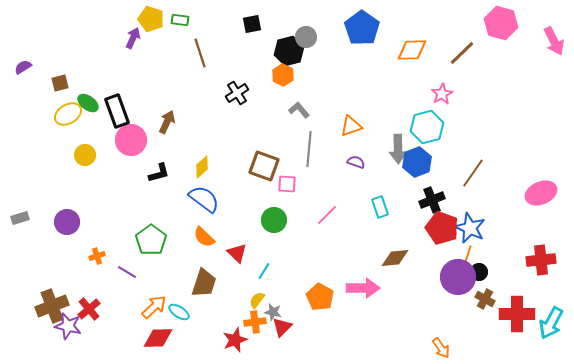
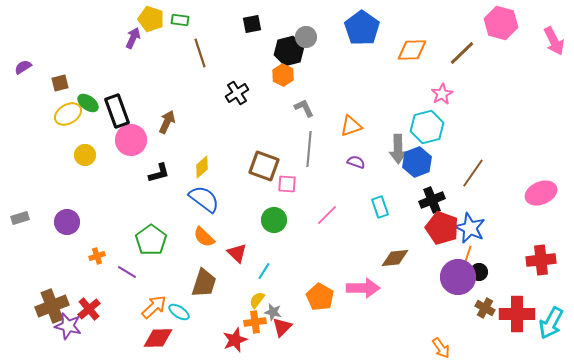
gray L-shape at (299, 110): moved 5 px right, 2 px up; rotated 15 degrees clockwise
brown cross at (485, 299): moved 9 px down
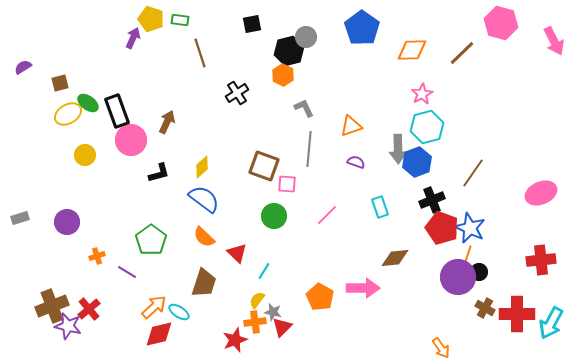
pink star at (442, 94): moved 20 px left
green circle at (274, 220): moved 4 px up
red diamond at (158, 338): moved 1 px right, 4 px up; rotated 12 degrees counterclockwise
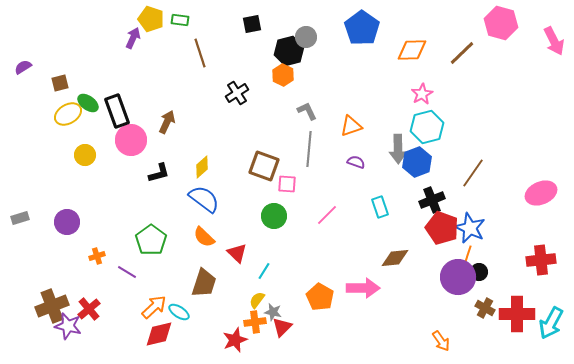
gray L-shape at (304, 108): moved 3 px right, 3 px down
orange arrow at (441, 348): moved 7 px up
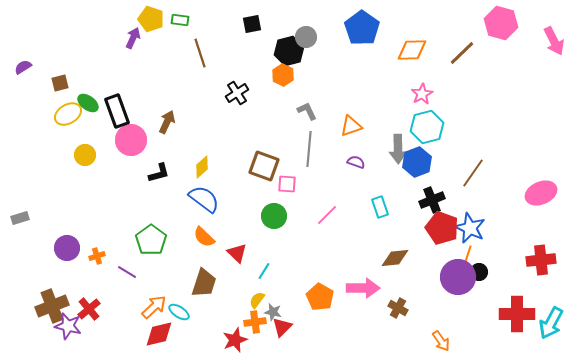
purple circle at (67, 222): moved 26 px down
brown cross at (485, 308): moved 87 px left
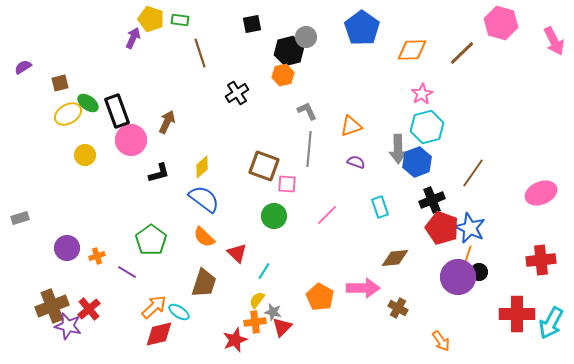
orange hexagon at (283, 75): rotated 20 degrees clockwise
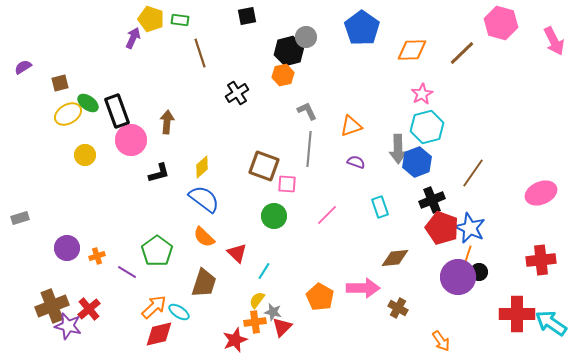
black square at (252, 24): moved 5 px left, 8 px up
brown arrow at (167, 122): rotated 20 degrees counterclockwise
green pentagon at (151, 240): moved 6 px right, 11 px down
cyan arrow at (551, 323): rotated 96 degrees clockwise
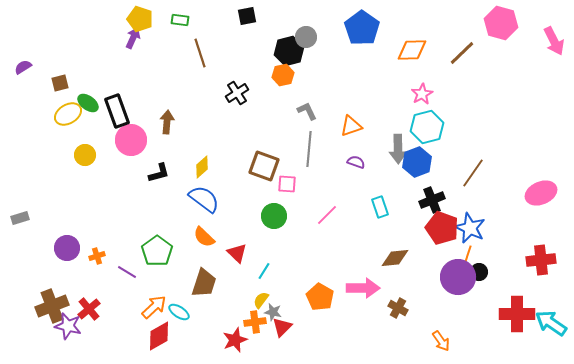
yellow pentagon at (151, 19): moved 11 px left
yellow semicircle at (257, 300): moved 4 px right
red diamond at (159, 334): moved 2 px down; rotated 16 degrees counterclockwise
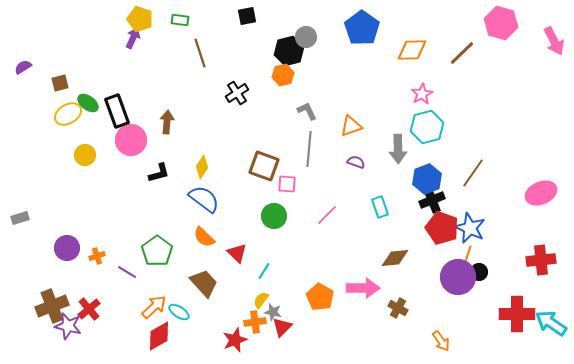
blue hexagon at (417, 162): moved 10 px right, 17 px down
yellow diamond at (202, 167): rotated 15 degrees counterclockwise
brown trapezoid at (204, 283): rotated 60 degrees counterclockwise
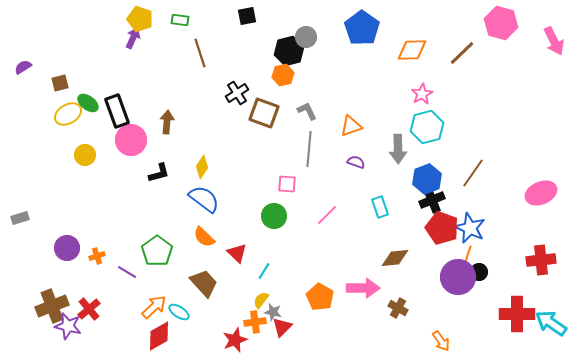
brown square at (264, 166): moved 53 px up
